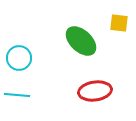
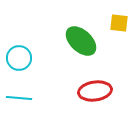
cyan line: moved 2 px right, 3 px down
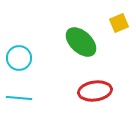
yellow square: rotated 30 degrees counterclockwise
green ellipse: moved 1 px down
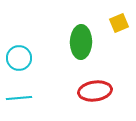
green ellipse: rotated 48 degrees clockwise
cyan line: rotated 10 degrees counterclockwise
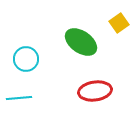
yellow square: rotated 12 degrees counterclockwise
green ellipse: rotated 56 degrees counterclockwise
cyan circle: moved 7 px right, 1 px down
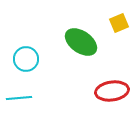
yellow square: rotated 12 degrees clockwise
red ellipse: moved 17 px right
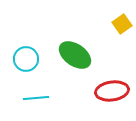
yellow square: moved 3 px right, 1 px down; rotated 12 degrees counterclockwise
green ellipse: moved 6 px left, 13 px down
cyan line: moved 17 px right
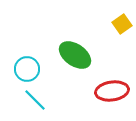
cyan circle: moved 1 px right, 10 px down
cyan line: moved 1 px left, 2 px down; rotated 50 degrees clockwise
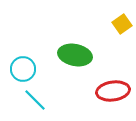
green ellipse: rotated 24 degrees counterclockwise
cyan circle: moved 4 px left
red ellipse: moved 1 px right
